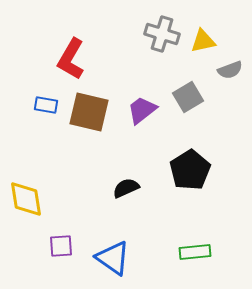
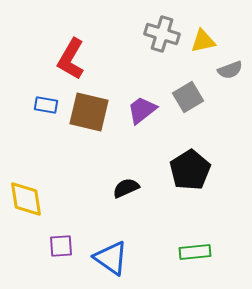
blue triangle: moved 2 px left
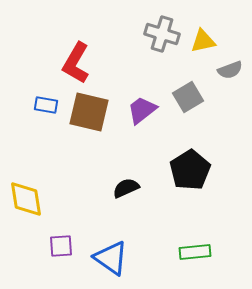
red L-shape: moved 5 px right, 4 px down
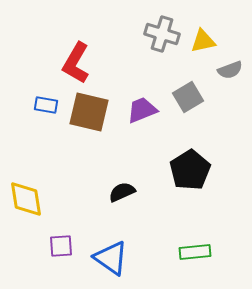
purple trapezoid: rotated 16 degrees clockwise
black semicircle: moved 4 px left, 4 px down
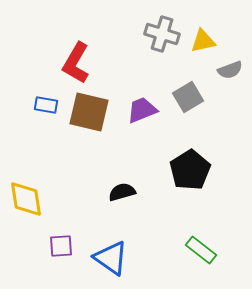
black semicircle: rotated 8 degrees clockwise
green rectangle: moved 6 px right, 2 px up; rotated 44 degrees clockwise
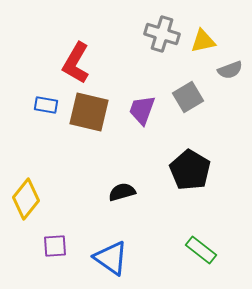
purple trapezoid: rotated 48 degrees counterclockwise
black pentagon: rotated 9 degrees counterclockwise
yellow diamond: rotated 48 degrees clockwise
purple square: moved 6 px left
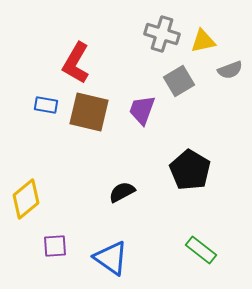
gray square: moved 9 px left, 16 px up
black semicircle: rotated 12 degrees counterclockwise
yellow diamond: rotated 12 degrees clockwise
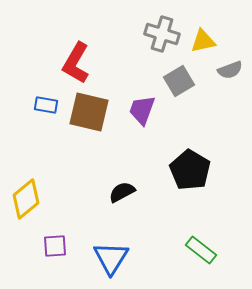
blue triangle: rotated 27 degrees clockwise
